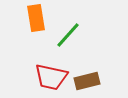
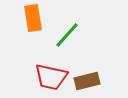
orange rectangle: moved 3 px left
green line: moved 1 px left
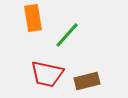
red trapezoid: moved 4 px left, 3 px up
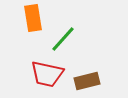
green line: moved 4 px left, 4 px down
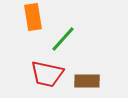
orange rectangle: moved 1 px up
brown rectangle: rotated 15 degrees clockwise
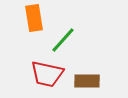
orange rectangle: moved 1 px right, 1 px down
green line: moved 1 px down
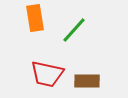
orange rectangle: moved 1 px right
green line: moved 11 px right, 10 px up
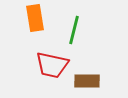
green line: rotated 28 degrees counterclockwise
red trapezoid: moved 5 px right, 9 px up
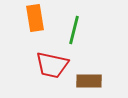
brown rectangle: moved 2 px right
